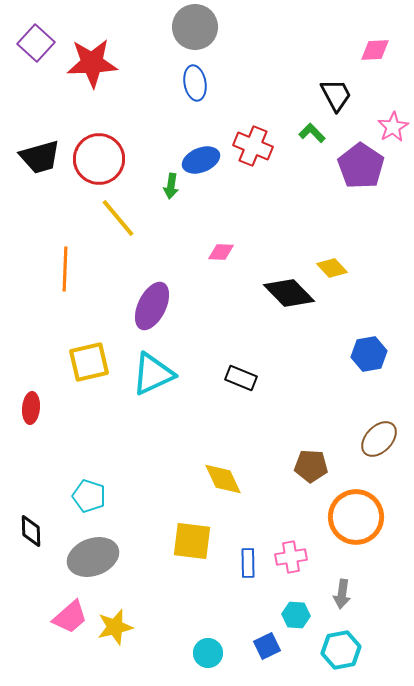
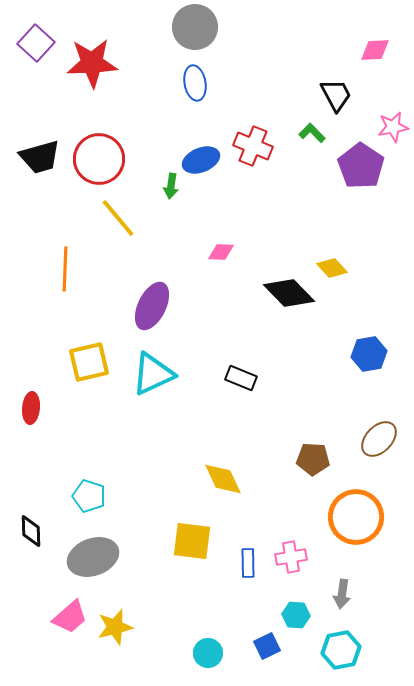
pink star at (393, 127): rotated 20 degrees clockwise
brown pentagon at (311, 466): moved 2 px right, 7 px up
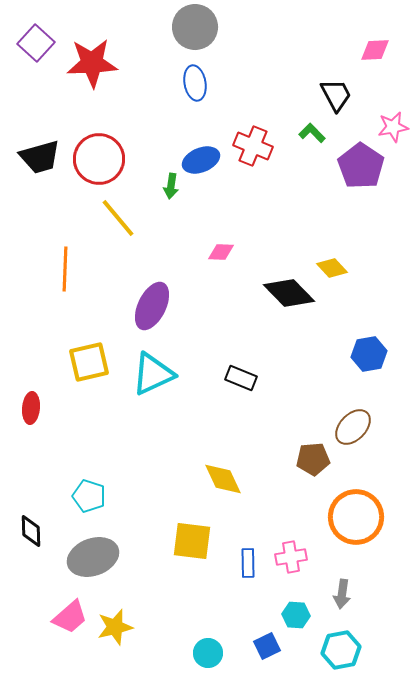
brown ellipse at (379, 439): moved 26 px left, 12 px up
brown pentagon at (313, 459): rotated 8 degrees counterclockwise
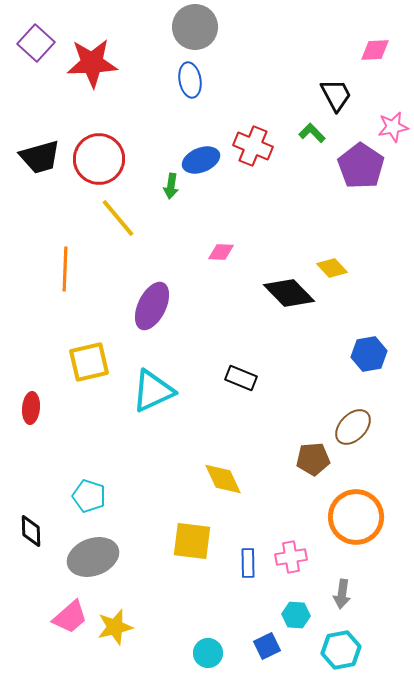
blue ellipse at (195, 83): moved 5 px left, 3 px up
cyan triangle at (153, 374): moved 17 px down
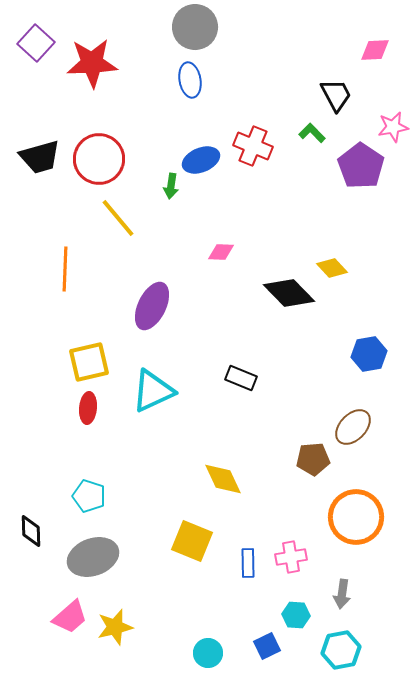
red ellipse at (31, 408): moved 57 px right
yellow square at (192, 541): rotated 15 degrees clockwise
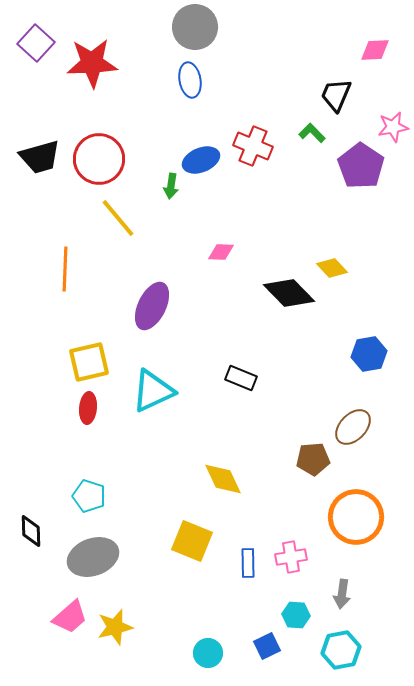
black trapezoid at (336, 95): rotated 129 degrees counterclockwise
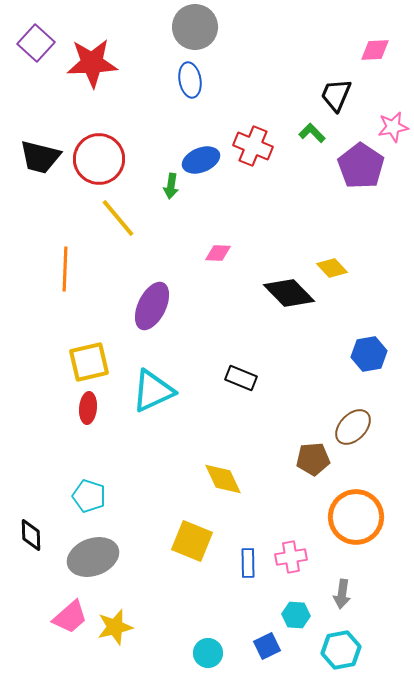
black trapezoid at (40, 157): rotated 30 degrees clockwise
pink diamond at (221, 252): moved 3 px left, 1 px down
black diamond at (31, 531): moved 4 px down
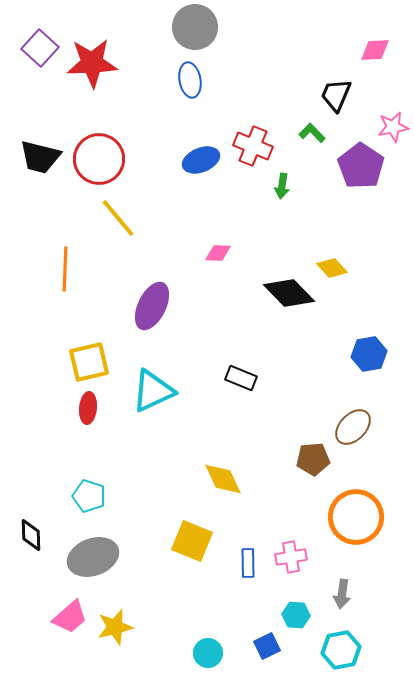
purple square at (36, 43): moved 4 px right, 5 px down
green arrow at (171, 186): moved 111 px right
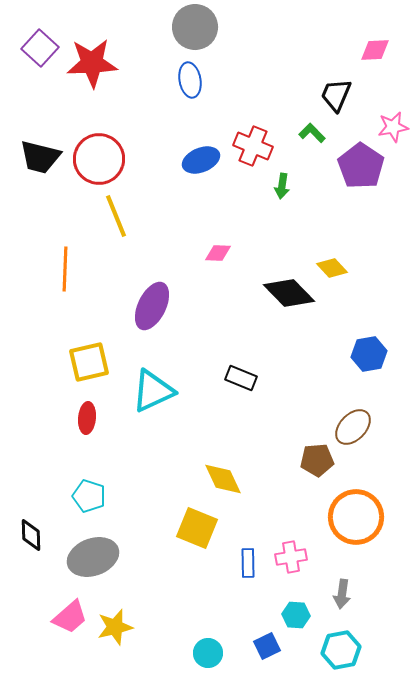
yellow line at (118, 218): moved 2 px left, 2 px up; rotated 18 degrees clockwise
red ellipse at (88, 408): moved 1 px left, 10 px down
brown pentagon at (313, 459): moved 4 px right, 1 px down
yellow square at (192, 541): moved 5 px right, 13 px up
